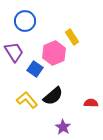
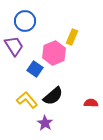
yellow rectangle: rotated 56 degrees clockwise
purple trapezoid: moved 6 px up
purple star: moved 18 px left, 4 px up
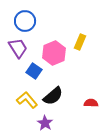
yellow rectangle: moved 8 px right, 5 px down
purple trapezoid: moved 4 px right, 2 px down
blue square: moved 1 px left, 2 px down
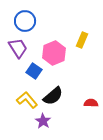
yellow rectangle: moved 2 px right, 2 px up
purple star: moved 2 px left, 2 px up
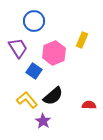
blue circle: moved 9 px right
red semicircle: moved 2 px left, 2 px down
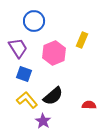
blue square: moved 10 px left, 3 px down; rotated 14 degrees counterclockwise
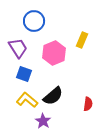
yellow L-shape: rotated 10 degrees counterclockwise
red semicircle: moved 1 px left, 1 px up; rotated 96 degrees clockwise
